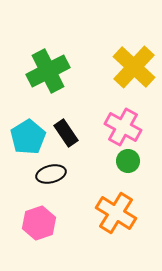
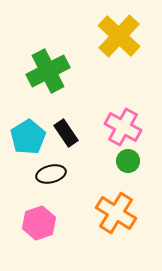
yellow cross: moved 15 px left, 31 px up
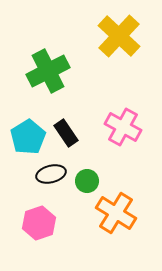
green circle: moved 41 px left, 20 px down
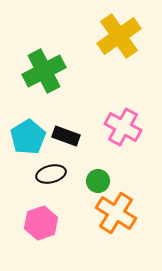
yellow cross: rotated 12 degrees clockwise
green cross: moved 4 px left
black rectangle: moved 3 px down; rotated 36 degrees counterclockwise
green circle: moved 11 px right
pink hexagon: moved 2 px right
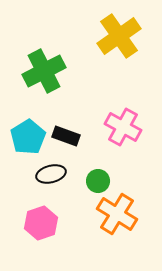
orange cross: moved 1 px right, 1 px down
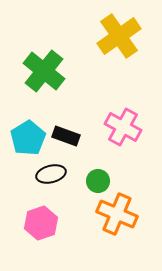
green cross: rotated 24 degrees counterclockwise
cyan pentagon: moved 1 px down
orange cross: rotated 9 degrees counterclockwise
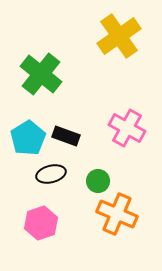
green cross: moved 3 px left, 3 px down
pink cross: moved 4 px right, 1 px down
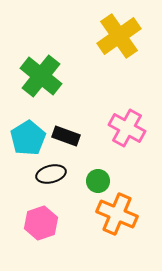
green cross: moved 2 px down
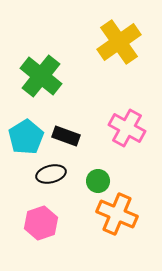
yellow cross: moved 6 px down
cyan pentagon: moved 2 px left, 1 px up
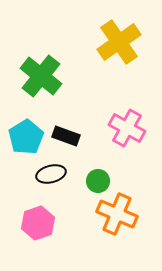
pink hexagon: moved 3 px left
